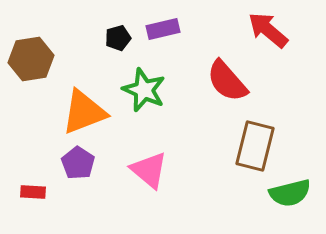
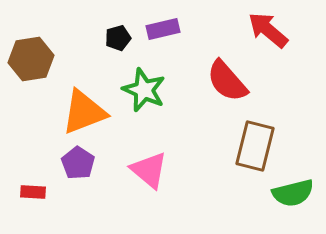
green semicircle: moved 3 px right
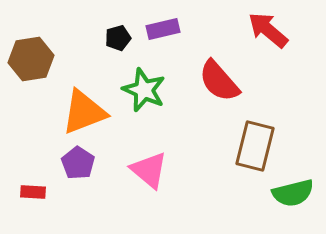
red semicircle: moved 8 px left
